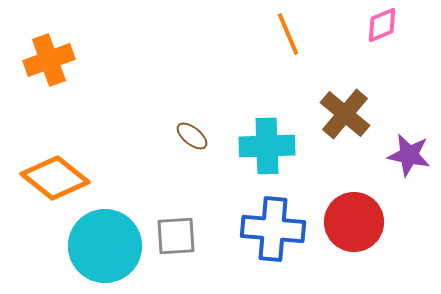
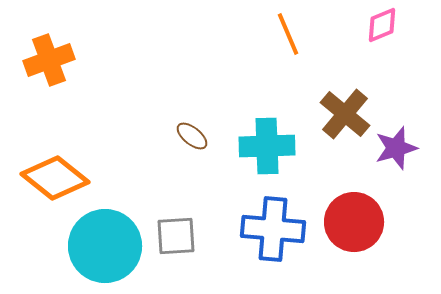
purple star: moved 13 px left, 7 px up; rotated 27 degrees counterclockwise
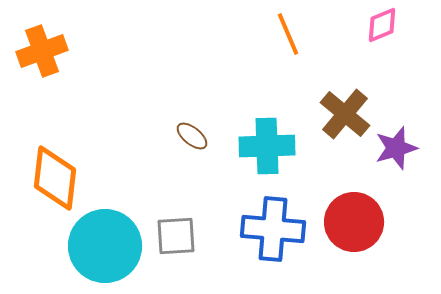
orange cross: moved 7 px left, 9 px up
orange diamond: rotated 58 degrees clockwise
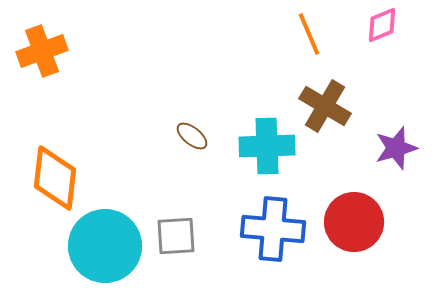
orange line: moved 21 px right
brown cross: moved 20 px left, 8 px up; rotated 9 degrees counterclockwise
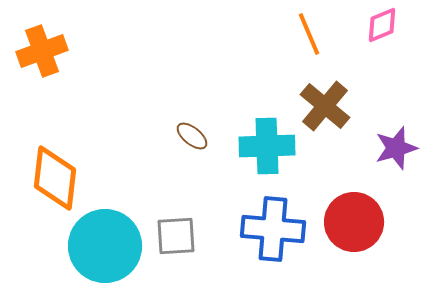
brown cross: rotated 9 degrees clockwise
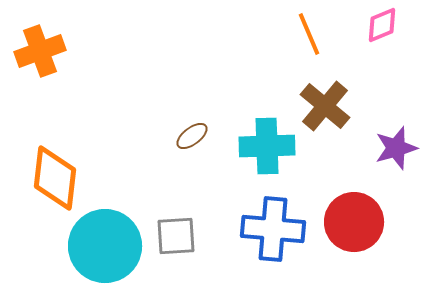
orange cross: moved 2 px left
brown ellipse: rotated 76 degrees counterclockwise
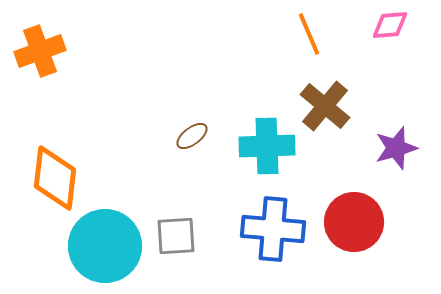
pink diamond: moved 8 px right; rotated 18 degrees clockwise
